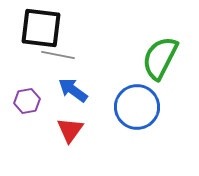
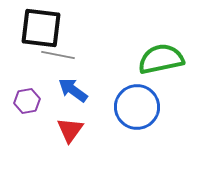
green semicircle: moved 1 px right, 1 px down; rotated 51 degrees clockwise
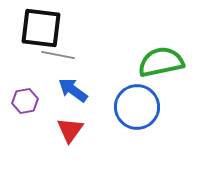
green semicircle: moved 3 px down
purple hexagon: moved 2 px left
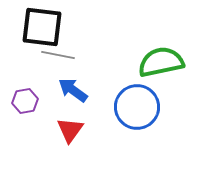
black square: moved 1 px right, 1 px up
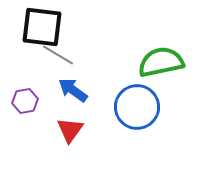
gray line: rotated 20 degrees clockwise
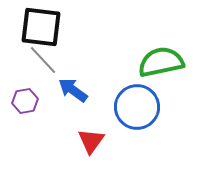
black square: moved 1 px left
gray line: moved 15 px left, 5 px down; rotated 16 degrees clockwise
red triangle: moved 21 px right, 11 px down
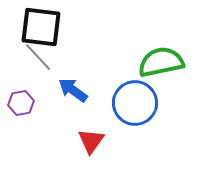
gray line: moved 5 px left, 3 px up
purple hexagon: moved 4 px left, 2 px down
blue circle: moved 2 px left, 4 px up
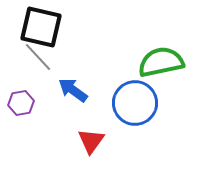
black square: rotated 6 degrees clockwise
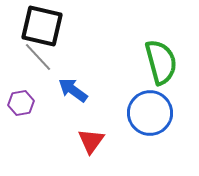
black square: moved 1 px right, 1 px up
green semicircle: rotated 87 degrees clockwise
blue circle: moved 15 px right, 10 px down
